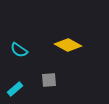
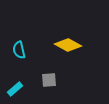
cyan semicircle: rotated 42 degrees clockwise
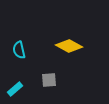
yellow diamond: moved 1 px right, 1 px down
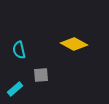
yellow diamond: moved 5 px right, 2 px up
gray square: moved 8 px left, 5 px up
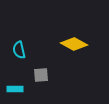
cyan rectangle: rotated 42 degrees clockwise
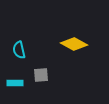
cyan rectangle: moved 6 px up
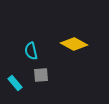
cyan semicircle: moved 12 px right, 1 px down
cyan rectangle: rotated 49 degrees clockwise
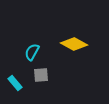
cyan semicircle: moved 1 px right, 1 px down; rotated 42 degrees clockwise
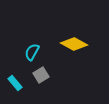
gray square: rotated 28 degrees counterclockwise
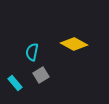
cyan semicircle: rotated 18 degrees counterclockwise
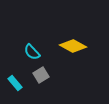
yellow diamond: moved 1 px left, 2 px down
cyan semicircle: rotated 54 degrees counterclockwise
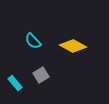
cyan semicircle: moved 1 px right, 11 px up
